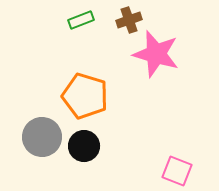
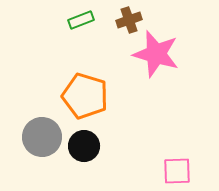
pink square: rotated 24 degrees counterclockwise
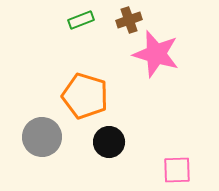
black circle: moved 25 px right, 4 px up
pink square: moved 1 px up
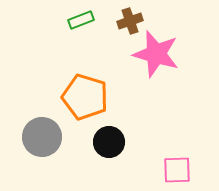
brown cross: moved 1 px right, 1 px down
orange pentagon: moved 1 px down
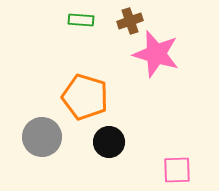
green rectangle: rotated 25 degrees clockwise
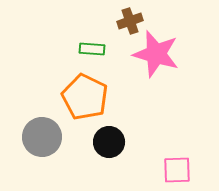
green rectangle: moved 11 px right, 29 px down
orange pentagon: rotated 9 degrees clockwise
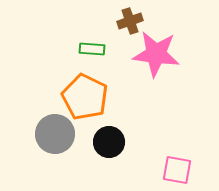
pink star: rotated 9 degrees counterclockwise
gray circle: moved 13 px right, 3 px up
pink square: rotated 12 degrees clockwise
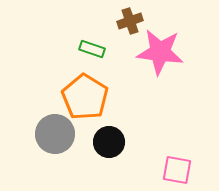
green rectangle: rotated 15 degrees clockwise
pink star: moved 4 px right, 2 px up
orange pentagon: rotated 6 degrees clockwise
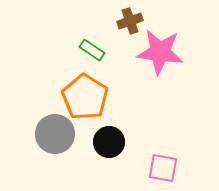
green rectangle: moved 1 px down; rotated 15 degrees clockwise
pink square: moved 14 px left, 2 px up
